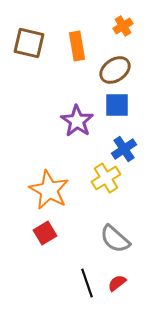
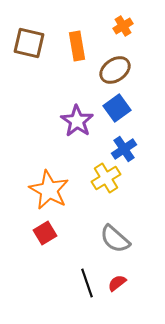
blue square: moved 3 px down; rotated 36 degrees counterclockwise
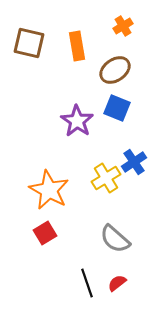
blue square: rotated 32 degrees counterclockwise
blue cross: moved 10 px right, 13 px down
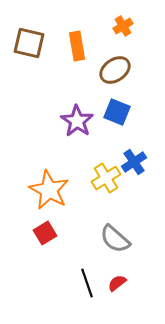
blue square: moved 4 px down
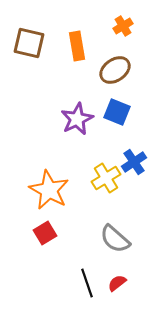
purple star: moved 2 px up; rotated 12 degrees clockwise
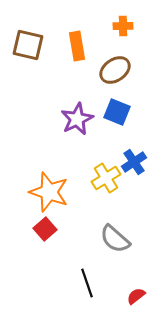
orange cross: rotated 30 degrees clockwise
brown square: moved 1 px left, 2 px down
orange star: moved 2 px down; rotated 9 degrees counterclockwise
red square: moved 4 px up; rotated 10 degrees counterclockwise
red semicircle: moved 19 px right, 13 px down
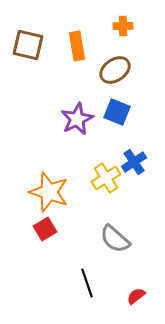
red square: rotated 10 degrees clockwise
